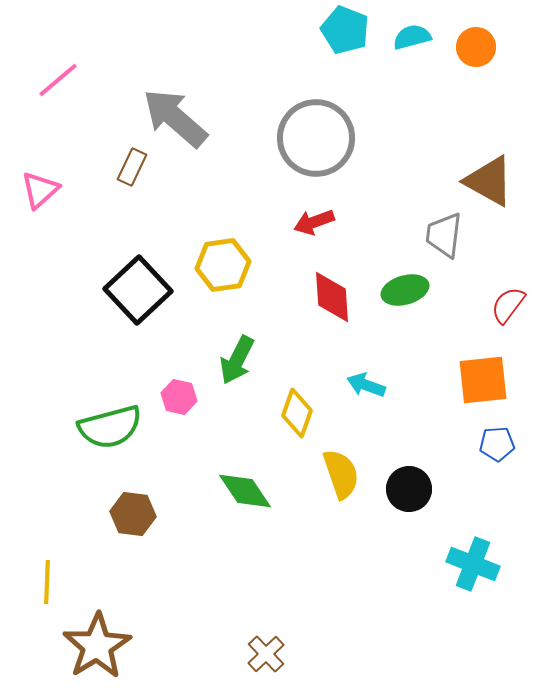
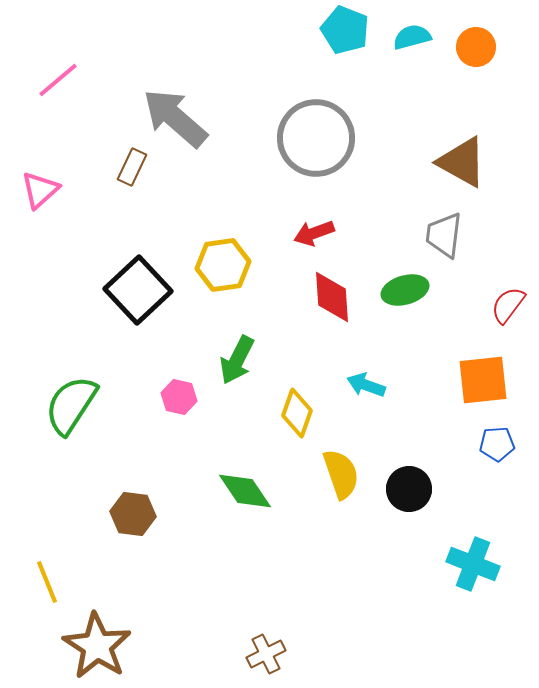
brown triangle: moved 27 px left, 19 px up
red arrow: moved 11 px down
green semicircle: moved 39 px left, 22 px up; rotated 138 degrees clockwise
yellow line: rotated 24 degrees counterclockwise
brown star: rotated 8 degrees counterclockwise
brown cross: rotated 18 degrees clockwise
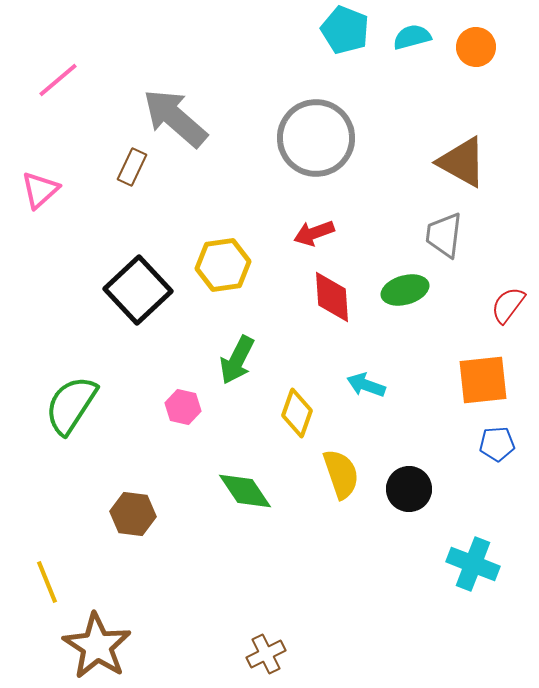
pink hexagon: moved 4 px right, 10 px down
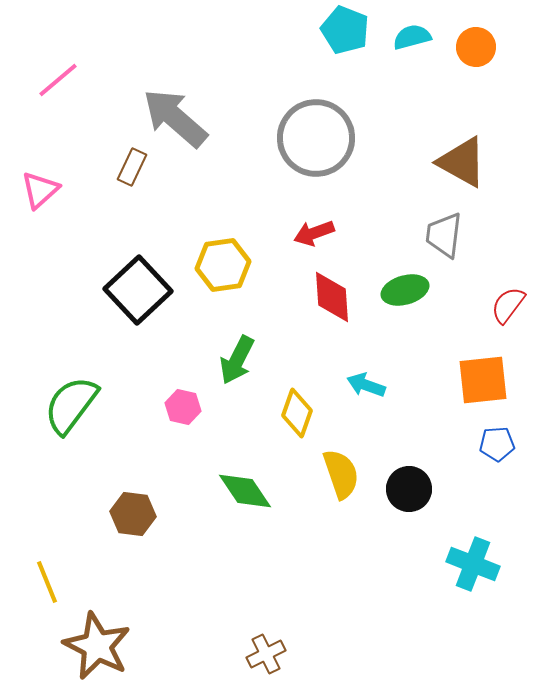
green semicircle: rotated 4 degrees clockwise
brown star: rotated 6 degrees counterclockwise
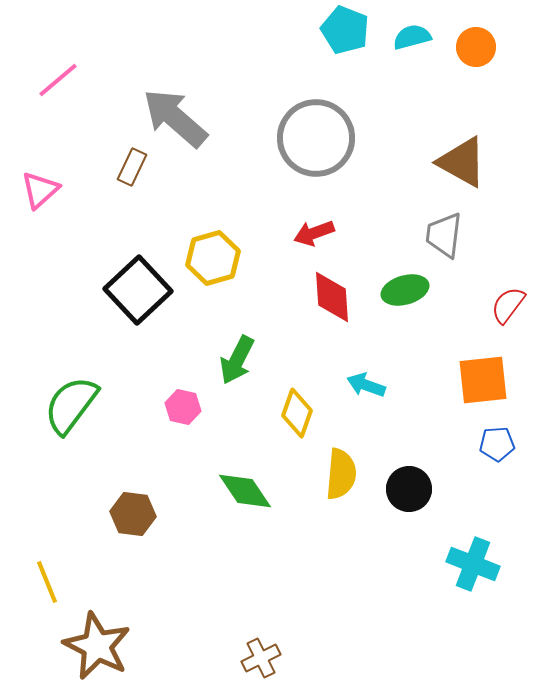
yellow hexagon: moved 10 px left, 7 px up; rotated 8 degrees counterclockwise
yellow semicircle: rotated 24 degrees clockwise
brown cross: moved 5 px left, 4 px down
